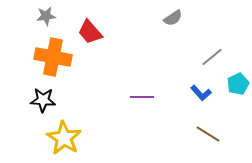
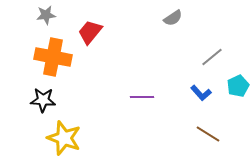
gray star: moved 1 px up
red trapezoid: rotated 80 degrees clockwise
cyan pentagon: moved 2 px down
yellow star: rotated 12 degrees counterclockwise
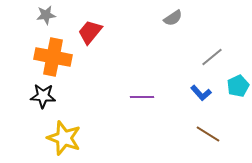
black star: moved 4 px up
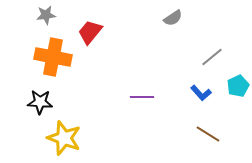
black star: moved 3 px left, 6 px down
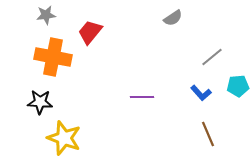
cyan pentagon: rotated 20 degrees clockwise
brown line: rotated 35 degrees clockwise
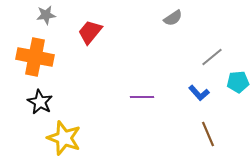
orange cross: moved 18 px left
cyan pentagon: moved 4 px up
blue L-shape: moved 2 px left
black star: rotated 25 degrees clockwise
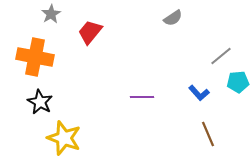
gray star: moved 5 px right, 1 px up; rotated 24 degrees counterclockwise
gray line: moved 9 px right, 1 px up
